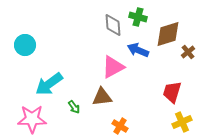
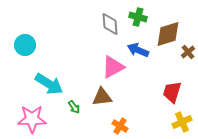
gray diamond: moved 3 px left, 1 px up
cyan arrow: rotated 112 degrees counterclockwise
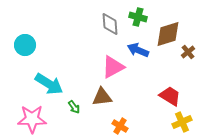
red trapezoid: moved 2 px left, 4 px down; rotated 105 degrees clockwise
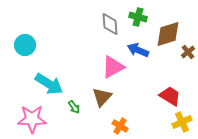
brown triangle: rotated 40 degrees counterclockwise
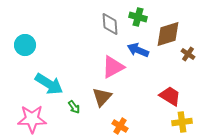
brown cross: moved 2 px down; rotated 16 degrees counterclockwise
yellow cross: rotated 18 degrees clockwise
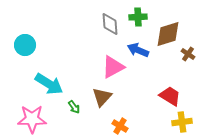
green cross: rotated 18 degrees counterclockwise
